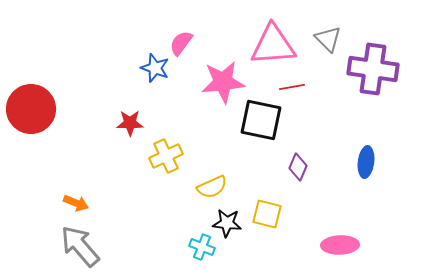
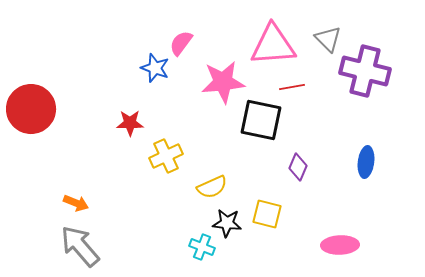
purple cross: moved 8 px left, 2 px down; rotated 6 degrees clockwise
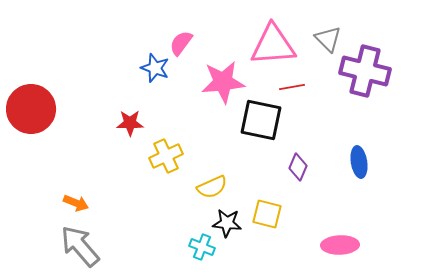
blue ellipse: moved 7 px left; rotated 16 degrees counterclockwise
